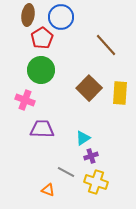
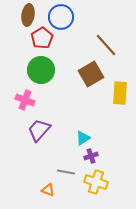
brown square: moved 2 px right, 14 px up; rotated 15 degrees clockwise
purple trapezoid: moved 3 px left, 1 px down; rotated 50 degrees counterclockwise
gray line: rotated 18 degrees counterclockwise
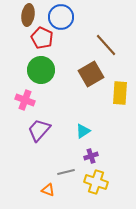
red pentagon: rotated 15 degrees counterclockwise
cyan triangle: moved 7 px up
gray line: rotated 24 degrees counterclockwise
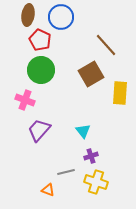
red pentagon: moved 2 px left, 2 px down
cyan triangle: rotated 35 degrees counterclockwise
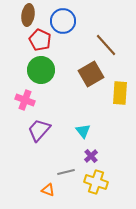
blue circle: moved 2 px right, 4 px down
purple cross: rotated 24 degrees counterclockwise
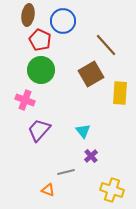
yellow cross: moved 16 px right, 8 px down
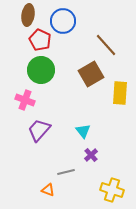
purple cross: moved 1 px up
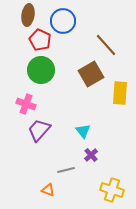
pink cross: moved 1 px right, 4 px down
gray line: moved 2 px up
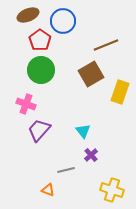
brown ellipse: rotated 60 degrees clockwise
red pentagon: rotated 10 degrees clockwise
brown line: rotated 70 degrees counterclockwise
yellow rectangle: moved 1 px up; rotated 15 degrees clockwise
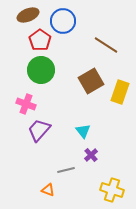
brown line: rotated 55 degrees clockwise
brown square: moved 7 px down
